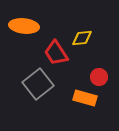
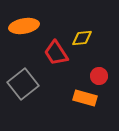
orange ellipse: rotated 16 degrees counterclockwise
red circle: moved 1 px up
gray square: moved 15 px left
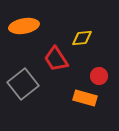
red trapezoid: moved 6 px down
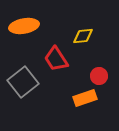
yellow diamond: moved 1 px right, 2 px up
gray square: moved 2 px up
orange rectangle: rotated 35 degrees counterclockwise
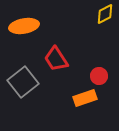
yellow diamond: moved 22 px right, 22 px up; rotated 20 degrees counterclockwise
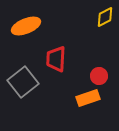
yellow diamond: moved 3 px down
orange ellipse: moved 2 px right; rotated 12 degrees counterclockwise
red trapezoid: rotated 36 degrees clockwise
orange rectangle: moved 3 px right
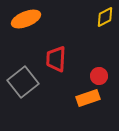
orange ellipse: moved 7 px up
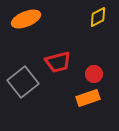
yellow diamond: moved 7 px left
red trapezoid: moved 2 px right, 3 px down; rotated 108 degrees counterclockwise
red circle: moved 5 px left, 2 px up
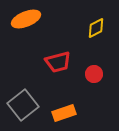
yellow diamond: moved 2 px left, 11 px down
gray square: moved 23 px down
orange rectangle: moved 24 px left, 15 px down
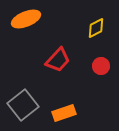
red trapezoid: moved 2 px up; rotated 32 degrees counterclockwise
red circle: moved 7 px right, 8 px up
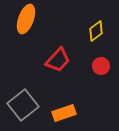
orange ellipse: rotated 48 degrees counterclockwise
yellow diamond: moved 3 px down; rotated 10 degrees counterclockwise
